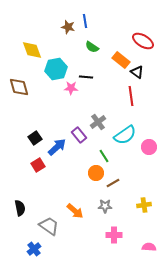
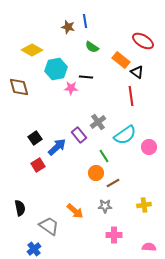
yellow diamond: rotated 40 degrees counterclockwise
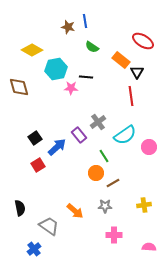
black triangle: rotated 24 degrees clockwise
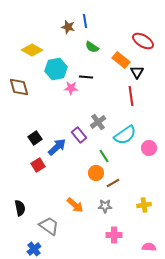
pink circle: moved 1 px down
orange arrow: moved 6 px up
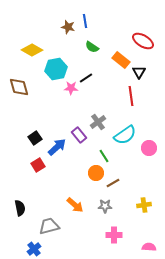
black triangle: moved 2 px right
black line: moved 1 px down; rotated 40 degrees counterclockwise
gray trapezoid: rotated 50 degrees counterclockwise
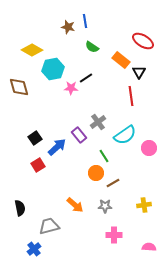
cyan hexagon: moved 3 px left
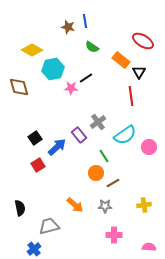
pink circle: moved 1 px up
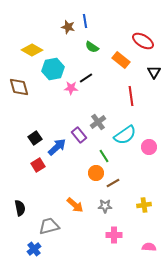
black triangle: moved 15 px right
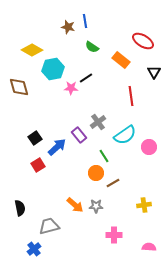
gray star: moved 9 px left
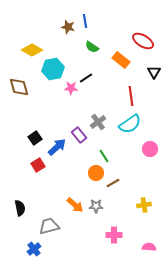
cyan semicircle: moved 5 px right, 11 px up
pink circle: moved 1 px right, 2 px down
